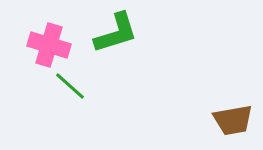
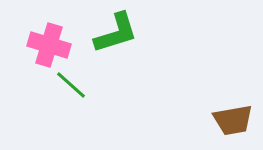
green line: moved 1 px right, 1 px up
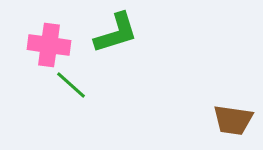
pink cross: rotated 9 degrees counterclockwise
brown trapezoid: rotated 18 degrees clockwise
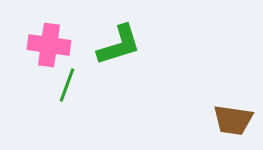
green L-shape: moved 3 px right, 12 px down
green line: moved 4 px left; rotated 68 degrees clockwise
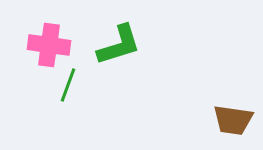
green line: moved 1 px right
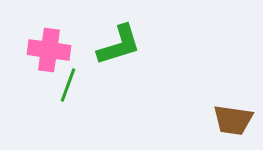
pink cross: moved 5 px down
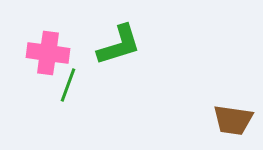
pink cross: moved 1 px left, 3 px down
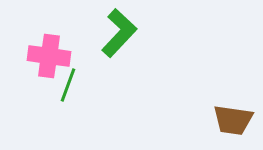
green L-shape: moved 12 px up; rotated 30 degrees counterclockwise
pink cross: moved 1 px right, 3 px down
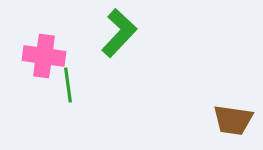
pink cross: moved 5 px left
green line: rotated 28 degrees counterclockwise
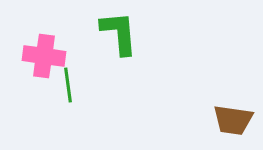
green L-shape: rotated 48 degrees counterclockwise
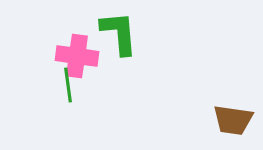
pink cross: moved 33 px right
